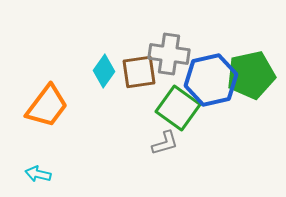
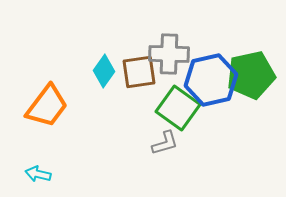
gray cross: rotated 6 degrees counterclockwise
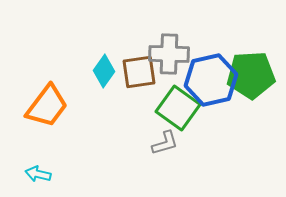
green pentagon: rotated 9 degrees clockwise
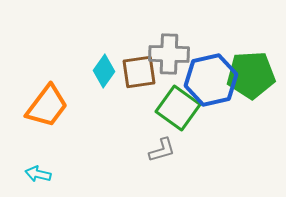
gray L-shape: moved 3 px left, 7 px down
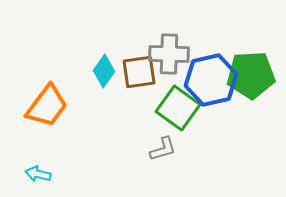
gray L-shape: moved 1 px right, 1 px up
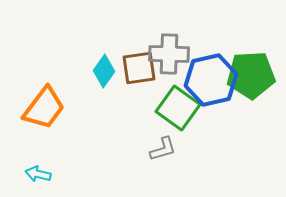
brown square: moved 4 px up
orange trapezoid: moved 3 px left, 2 px down
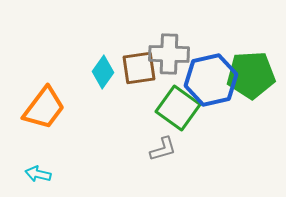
cyan diamond: moved 1 px left, 1 px down
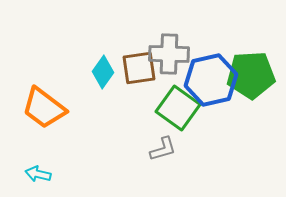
orange trapezoid: rotated 90 degrees clockwise
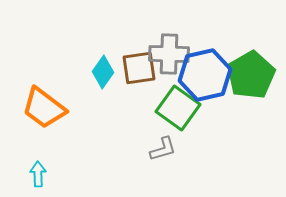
green pentagon: rotated 27 degrees counterclockwise
blue hexagon: moved 6 px left, 5 px up
cyan arrow: rotated 75 degrees clockwise
